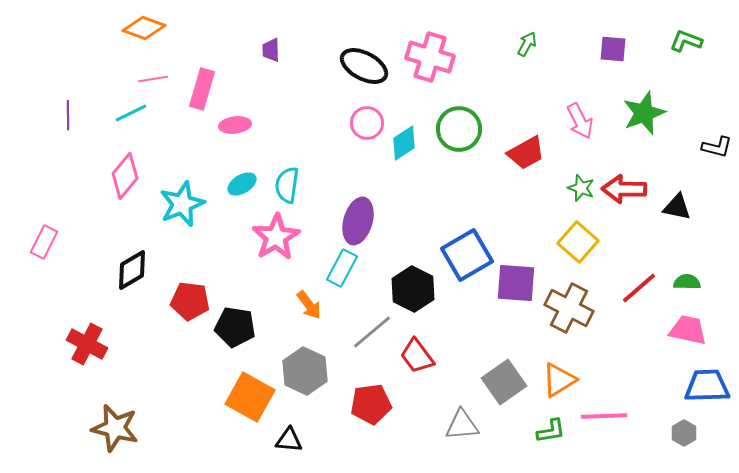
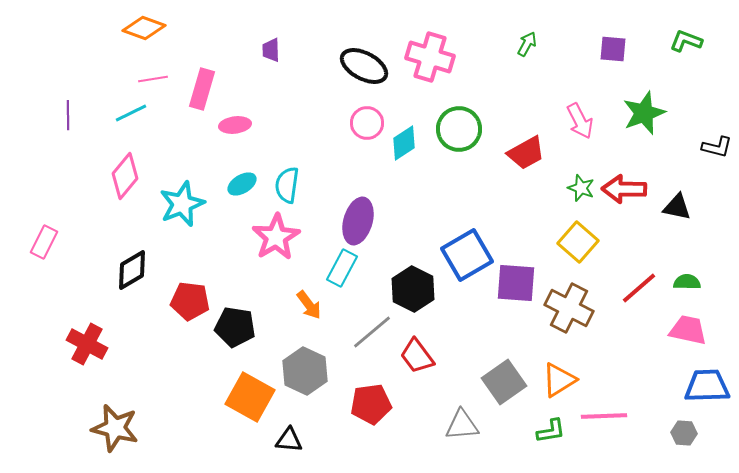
gray hexagon at (684, 433): rotated 25 degrees counterclockwise
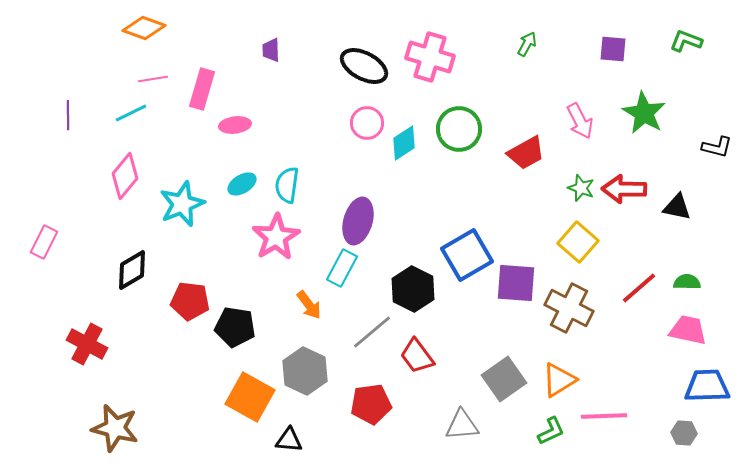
green star at (644, 113): rotated 21 degrees counterclockwise
gray square at (504, 382): moved 3 px up
green L-shape at (551, 431): rotated 16 degrees counterclockwise
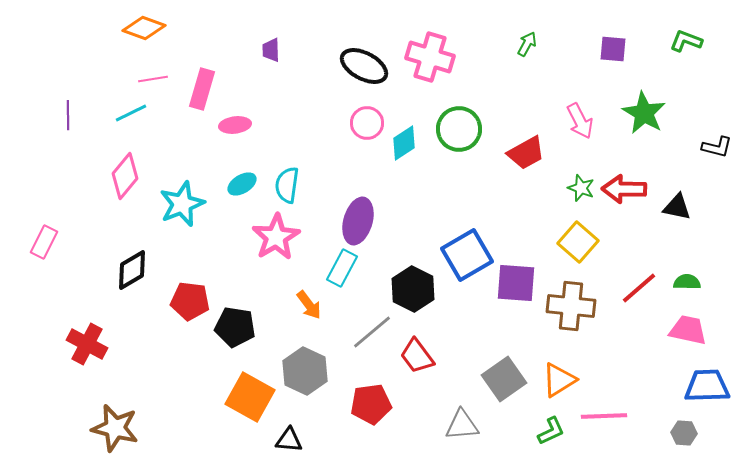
brown cross at (569, 308): moved 2 px right, 2 px up; rotated 21 degrees counterclockwise
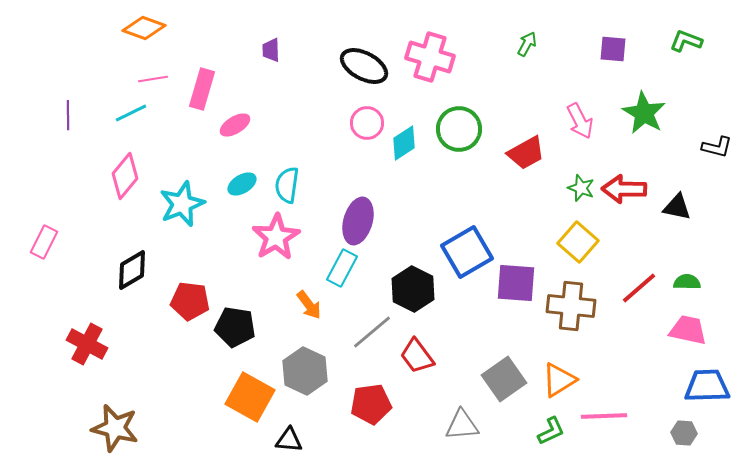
pink ellipse at (235, 125): rotated 24 degrees counterclockwise
blue square at (467, 255): moved 3 px up
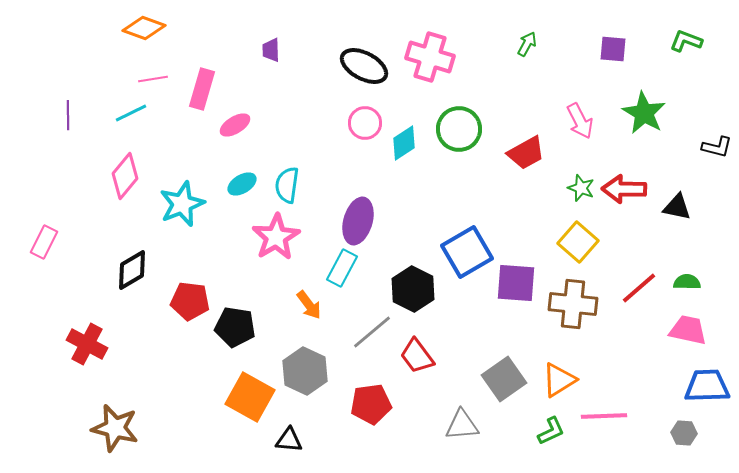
pink circle at (367, 123): moved 2 px left
brown cross at (571, 306): moved 2 px right, 2 px up
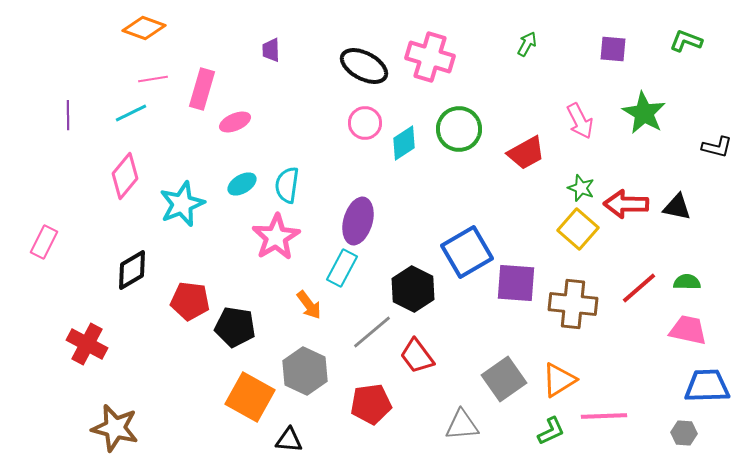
pink ellipse at (235, 125): moved 3 px up; rotated 8 degrees clockwise
red arrow at (624, 189): moved 2 px right, 15 px down
yellow square at (578, 242): moved 13 px up
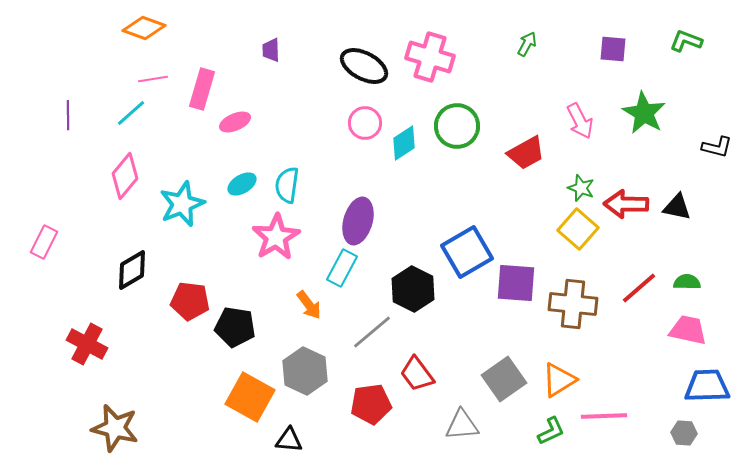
cyan line at (131, 113): rotated 16 degrees counterclockwise
green circle at (459, 129): moved 2 px left, 3 px up
red trapezoid at (417, 356): moved 18 px down
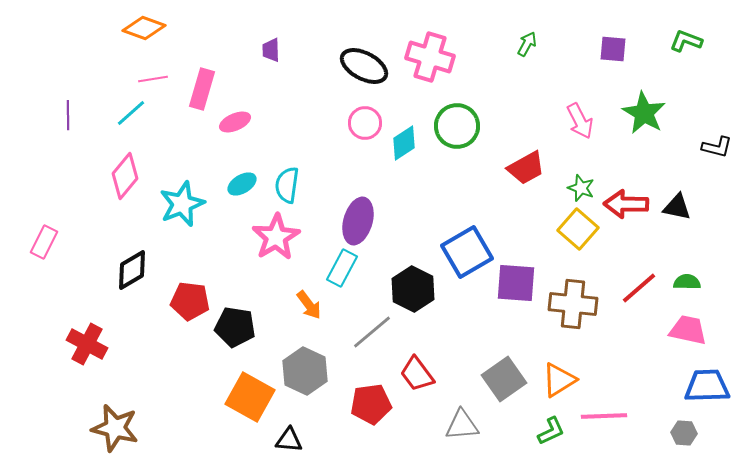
red trapezoid at (526, 153): moved 15 px down
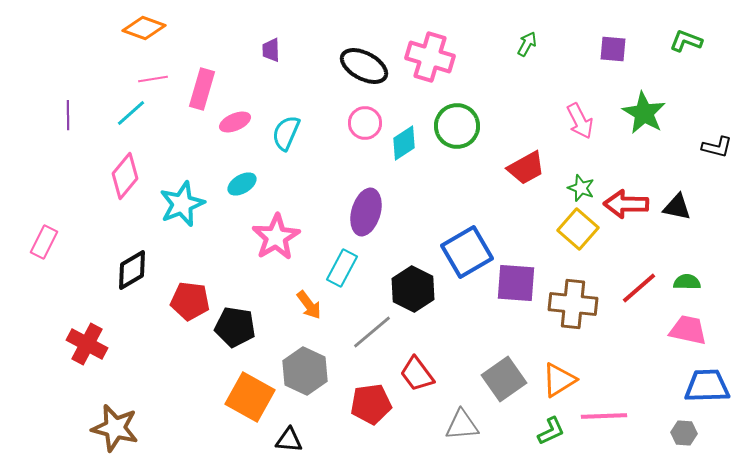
cyan semicircle at (287, 185): moved 1 px left, 52 px up; rotated 15 degrees clockwise
purple ellipse at (358, 221): moved 8 px right, 9 px up
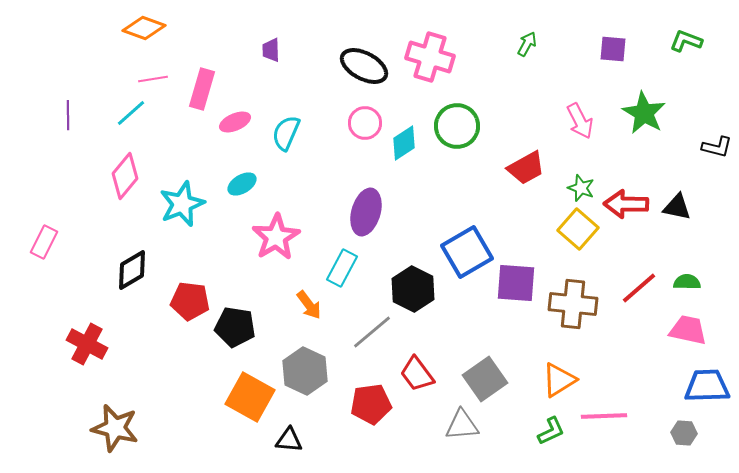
gray square at (504, 379): moved 19 px left
